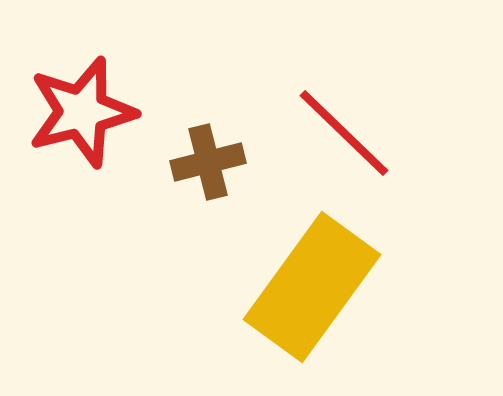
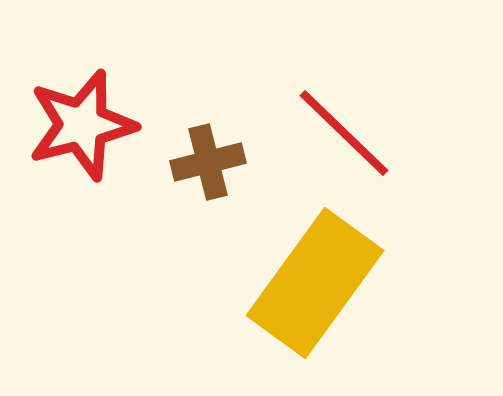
red star: moved 13 px down
yellow rectangle: moved 3 px right, 4 px up
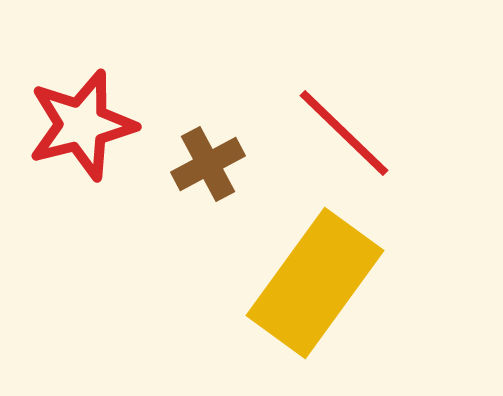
brown cross: moved 2 px down; rotated 14 degrees counterclockwise
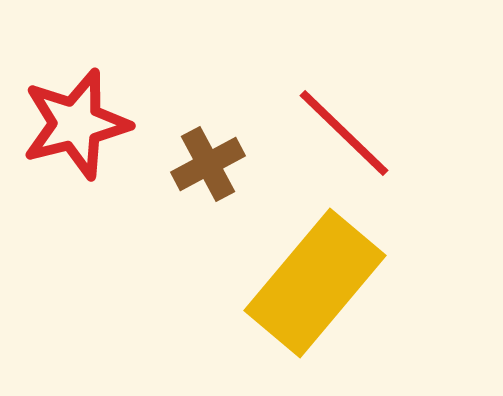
red star: moved 6 px left, 1 px up
yellow rectangle: rotated 4 degrees clockwise
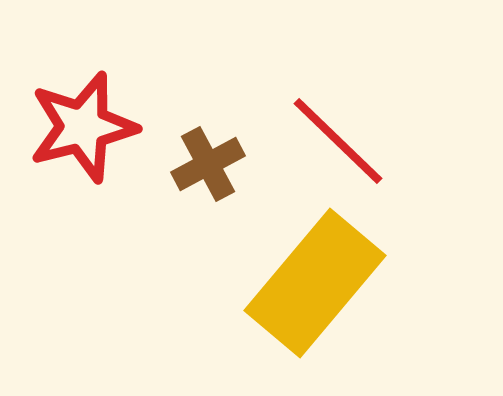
red star: moved 7 px right, 3 px down
red line: moved 6 px left, 8 px down
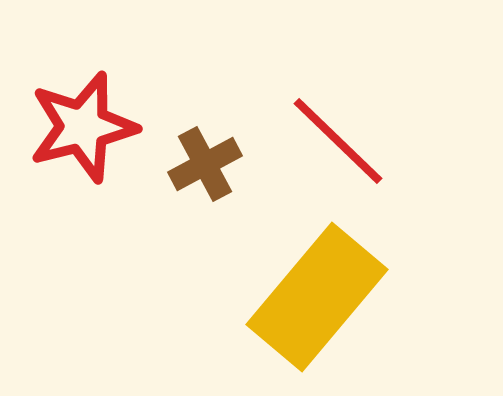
brown cross: moved 3 px left
yellow rectangle: moved 2 px right, 14 px down
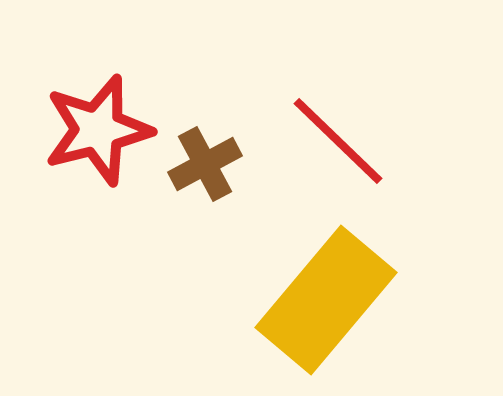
red star: moved 15 px right, 3 px down
yellow rectangle: moved 9 px right, 3 px down
